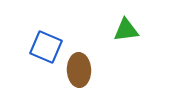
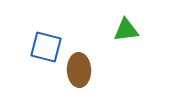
blue square: rotated 8 degrees counterclockwise
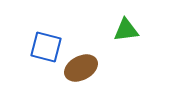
brown ellipse: moved 2 px right, 2 px up; rotated 64 degrees clockwise
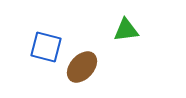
brown ellipse: moved 1 px right, 1 px up; rotated 20 degrees counterclockwise
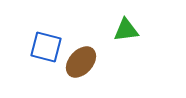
brown ellipse: moved 1 px left, 5 px up
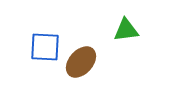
blue square: moved 1 px left; rotated 12 degrees counterclockwise
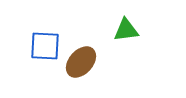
blue square: moved 1 px up
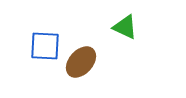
green triangle: moved 1 px left, 3 px up; rotated 32 degrees clockwise
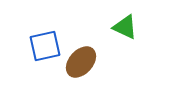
blue square: rotated 16 degrees counterclockwise
